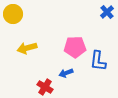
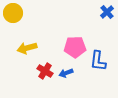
yellow circle: moved 1 px up
red cross: moved 16 px up
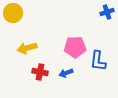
blue cross: rotated 24 degrees clockwise
red cross: moved 5 px left, 1 px down; rotated 21 degrees counterclockwise
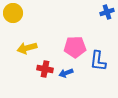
red cross: moved 5 px right, 3 px up
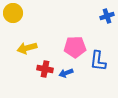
blue cross: moved 4 px down
